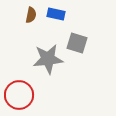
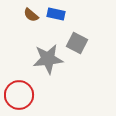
brown semicircle: rotated 119 degrees clockwise
gray square: rotated 10 degrees clockwise
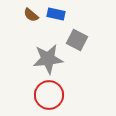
gray square: moved 3 px up
red circle: moved 30 px right
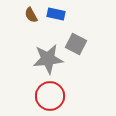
brown semicircle: rotated 21 degrees clockwise
gray square: moved 1 px left, 4 px down
red circle: moved 1 px right, 1 px down
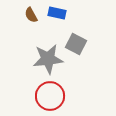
blue rectangle: moved 1 px right, 1 px up
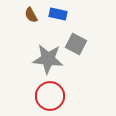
blue rectangle: moved 1 px right, 1 px down
gray star: rotated 12 degrees clockwise
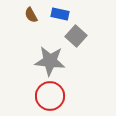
blue rectangle: moved 2 px right
gray square: moved 8 px up; rotated 15 degrees clockwise
gray star: moved 2 px right, 2 px down
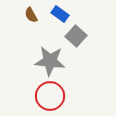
blue rectangle: rotated 24 degrees clockwise
